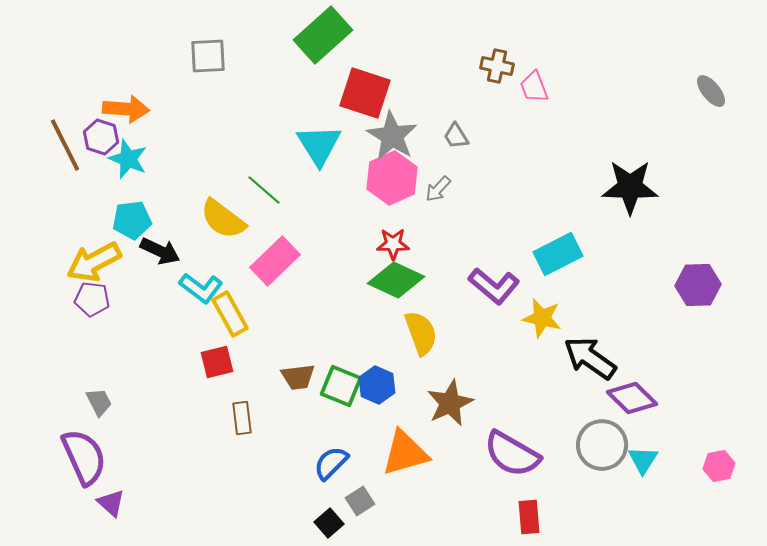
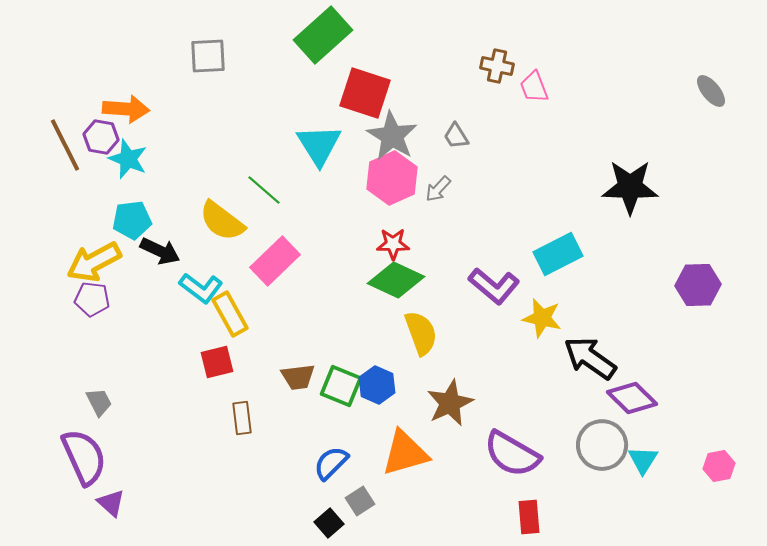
purple hexagon at (101, 137): rotated 8 degrees counterclockwise
yellow semicircle at (223, 219): moved 1 px left, 2 px down
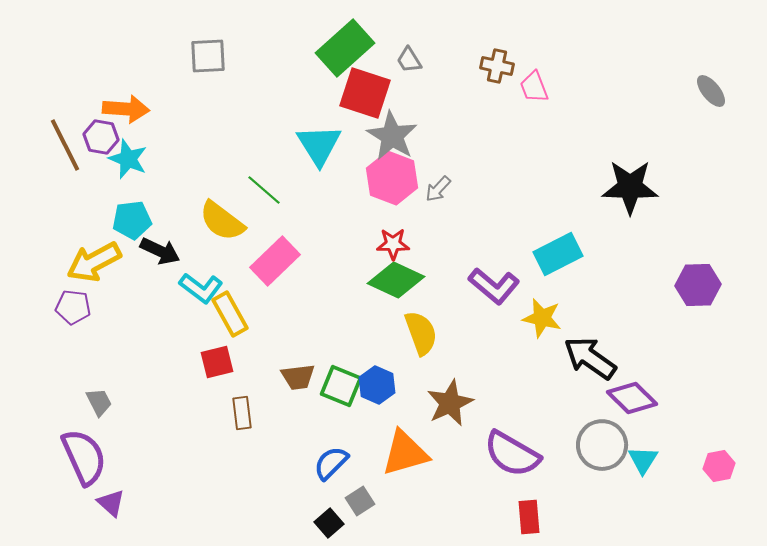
green rectangle at (323, 35): moved 22 px right, 13 px down
gray trapezoid at (456, 136): moved 47 px left, 76 px up
pink hexagon at (392, 178): rotated 15 degrees counterclockwise
purple pentagon at (92, 299): moved 19 px left, 8 px down
brown rectangle at (242, 418): moved 5 px up
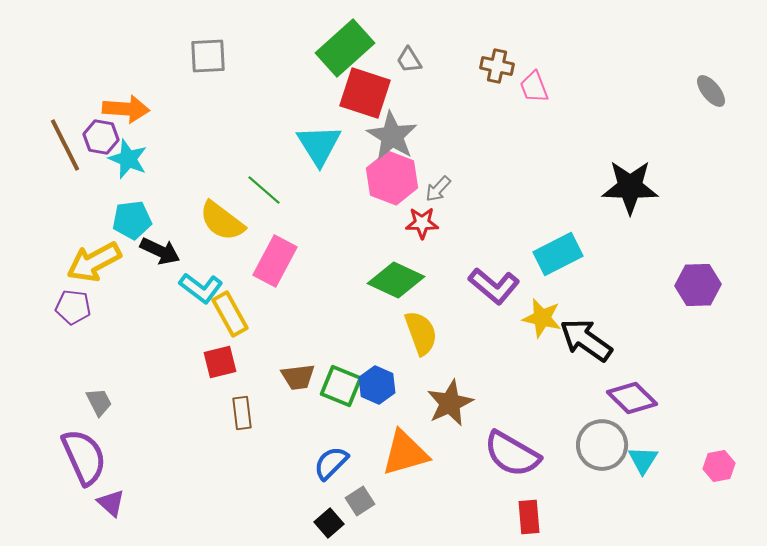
red star at (393, 244): moved 29 px right, 21 px up
pink rectangle at (275, 261): rotated 18 degrees counterclockwise
black arrow at (590, 358): moved 4 px left, 18 px up
red square at (217, 362): moved 3 px right
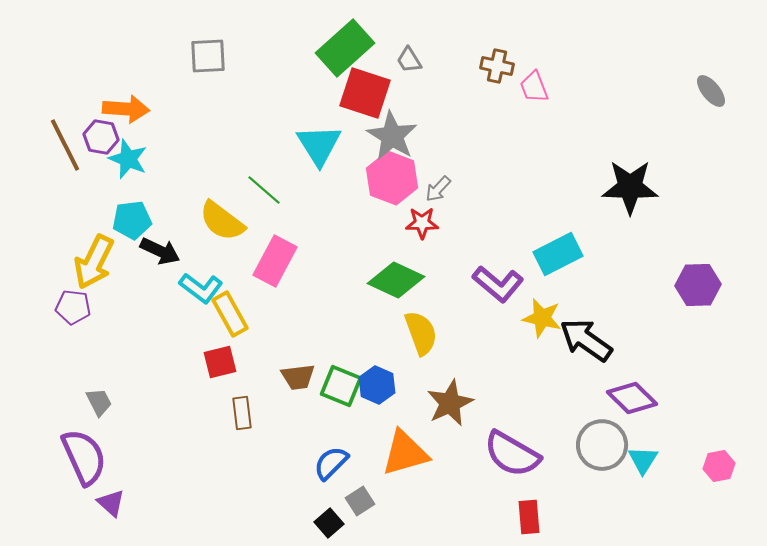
yellow arrow at (94, 262): rotated 36 degrees counterclockwise
purple L-shape at (494, 286): moved 4 px right, 2 px up
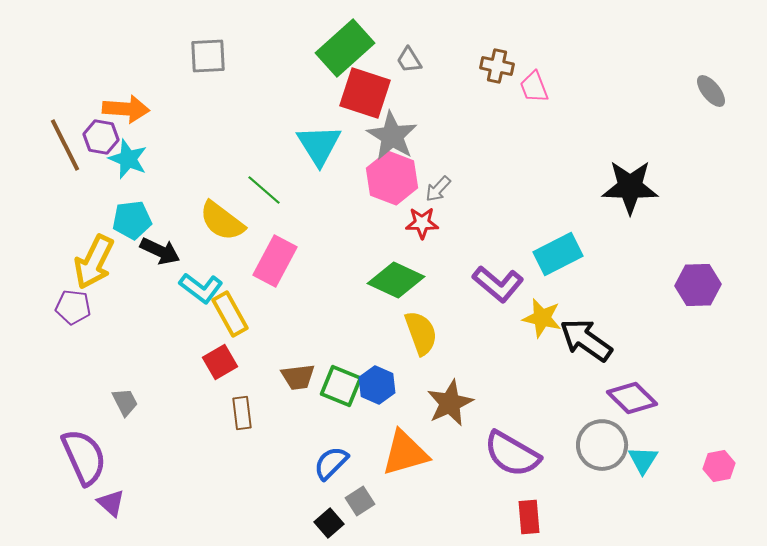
red square at (220, 362): rotated 16 degrees counterclockwise
gray trapezoid at (99, 402): moved 26 px right
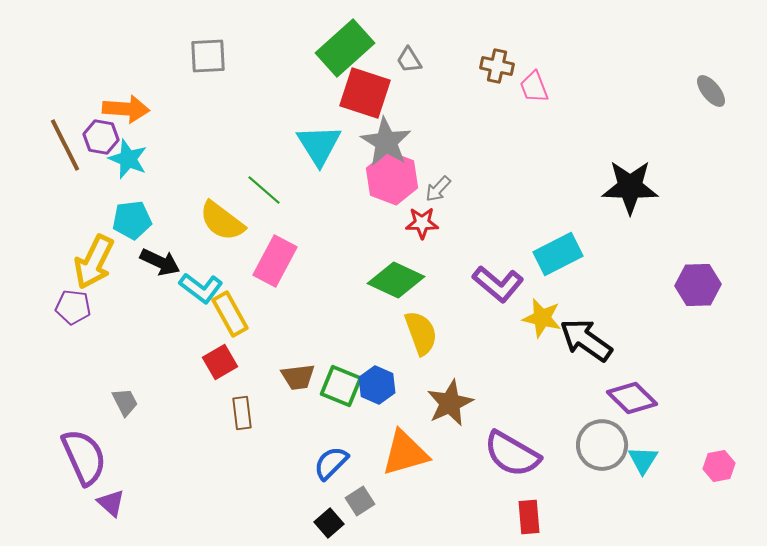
gray star at (392, 136): moved 6 px left, 6 px down
black arrow at (160, 251): moved 11 px down
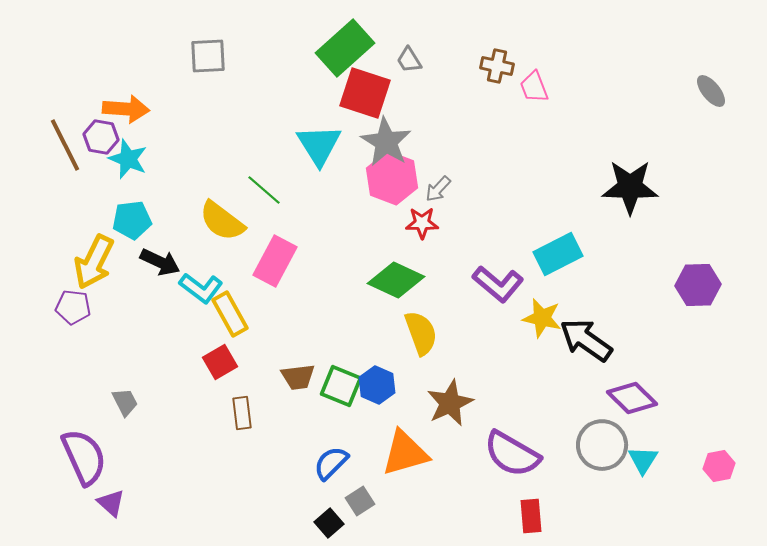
red rectangle at (529, 517): moved 2 px right, 1 px up
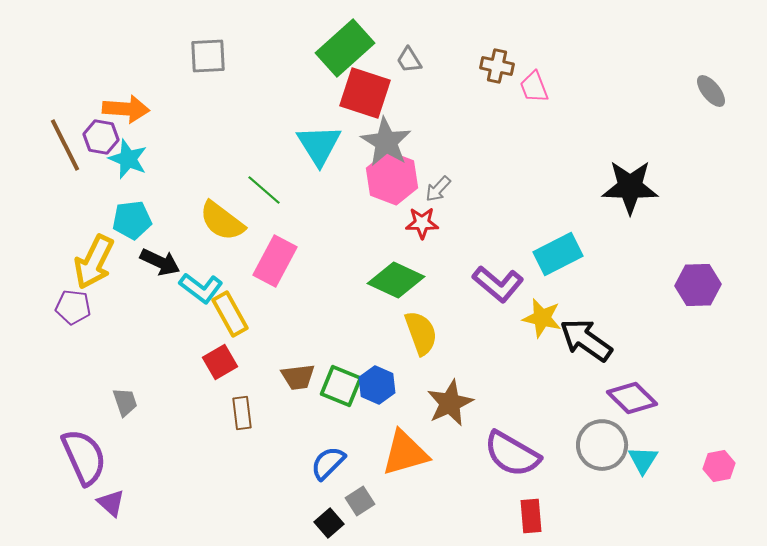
gray trapezoid at (125, 402): rotated 8 degrees clockwise
blue semicircle at (331, 463): moved 3 px left
